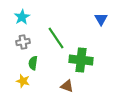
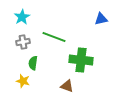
blue triangle: rotated 48 degrees clockwise
green line: moved 2 px left, 1 px up; rotated 35 degrees counterclockwise
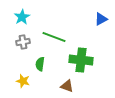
blue triangle: rotated 16 degrees counterclockwise
green semicircle: moved 7 px right, 1 px down
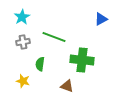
green cross: moved 1 px right
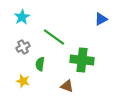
green line: rotated 15 degrees clockwise
gray cross: moved 5 px down; rotated 16 degrees counterclockwise
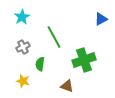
green line: rotated 25 degrees clockwise
green cross: moved 2 px right; rotated 25 degrees counterclockwise
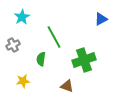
gray cross: moved 10 px left, 2 px up
green semicircle: moved 1 px right, 5 px up
yellow star: rotated 24 degrees counterclockwise
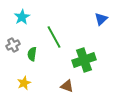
blue triangle: rotated 16 degrees counterclockwise
green semicircle: moved 9 px left, 5 px up
yellow star: moved 1 px right, 2 px down; rotated 16 degrees counterclockwise
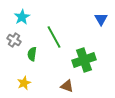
blue triangle: rotated 16 degrees counterclockwise
gray cross: moved 1 px right, 5 px up; rotated 32 degrees counterclockwise
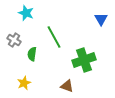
cyan star: moved 4 px right, 4 px up; rotated 21 degrees counterclockwise
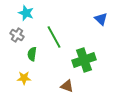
blue triangle: rotated 16 degrees counterclockwise
gray cross: moved 3 px right, 5 px up
yellow star: moved 5 px up; rotated 24 degrees clockwise
